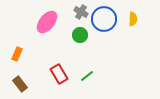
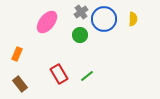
gray cross: rotated 24 degrees clockwise
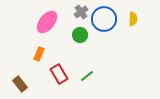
orange rectangle: moved 22 px right
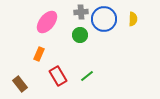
gray cross: rotated 32 degrees clockwise
red rectangle: moved 1 px left, 2 px down
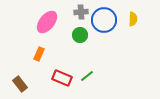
blue circle: moved 1 px down
red rectangle: moved 4 px right, 2 px down; rotated 36 degrees counterclockwise
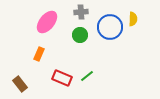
blue circle: moved 6 px right, 7 px down
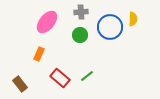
red rectangle: moved 2 px left; rotated 18 degrees clockwise
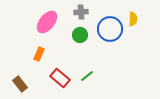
blue circle: moved 2 px down
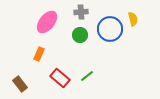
yellow semicircle: rotated 16 degrees counterclockwise
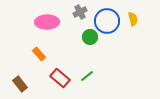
gray cross: moved 1 px left; rotated 24 degrees counterclockwise
pink ellipse: rotated 50 degrees clockwise
blue circle: moved 3 px left, 8 px up
green circle: moved 10 px right, 2 px down
orange rectangle: rotated 64 degrees counterclockwise
